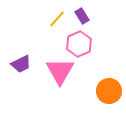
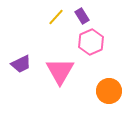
yellow line: moved 1 px left, 2 px up
pink hexagon: moved 12 px right, 2 px up
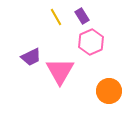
yellow line: rotated 72 degrees counterclockwise
purple trapezoid: moved 10 px right, 7 px up
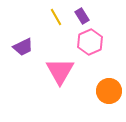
pink hexagon: moved 1 px left
purple trapezoid: moved 8 px left, 10 px up
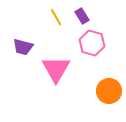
pink hexagon: moved 2 px right, 1 px down; rotated 20 degrees counterclockwise
purple trapezoid: rotated 40 degrees clockwise
pink triangle: moved 4 px left, 2 px up
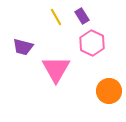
pink hexagon: rotated 10 degrees clockwise
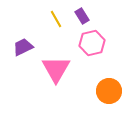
yellow line: moved 2 px down
pink hexagon: rotated 20 degrees clockwise
purple trapezoid: rotated 140 degrees clockwise
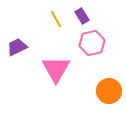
purple trapezoid: moved 6 px left
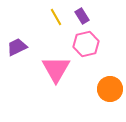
yellow line: moved 2 px up
pink hexagon: moved 6 px left, 1 px down
orange circle: moved 1 px right, 2 px up
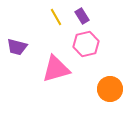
purple trapezoid: rotated 140 degrees counterclockwise
pink triangle: rotated 44 degrees clockwise
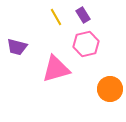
purple rectangle: moved 1 px right, 1 px up
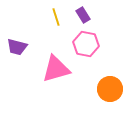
yellow line: rotated 12 degrees clockwise
pink hexagon: rotated 25 degrees clockwise
